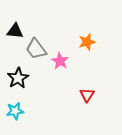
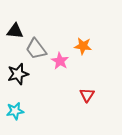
orange star: moved 4 px left, 4 px down; rotated 24 degrees clockwise
black star: moved 4 px up; rotated 15 degrees clockwise
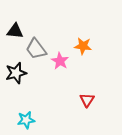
black star: moved 2 px left, 1 px up
red triangle: moved 5 px down
cyan star: moved 11 px right, 9 px down
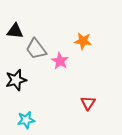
orange star: moved 5 px up
black star: moved 7 px down
red triangle: moved 1 px right, 3 px down
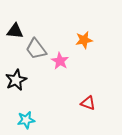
orange star: moved 1 px right, 1 px up; rotated 18 degrees counterclockwise
black star: rotated 10 degrees counterclockwise
red triangle: rotated 42 degrees counterclockwise
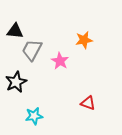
gray trapezoid: moved 4 px left, 1 px down; rotated 65 degrees clockwise
black star: moved 2 px down
cyan star: moved 8 px right, 4 px up
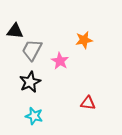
black star: moved 14 px right
red triangle: rotated 14 degrees counterclockwise
cyan star: rotated 24 degrees clockwise
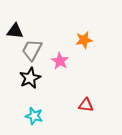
black star: moved 4 px up
red triangle: moved 2 px left, 2 px down
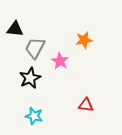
black triangle: moved 2 px up
gray trapezoid: moved 3 px right, 2 px up
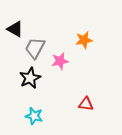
black triangle: rotated 24 degrees clockwise
pink star: rotated 30 degrees clockwise
red triangle: moved 1 px up
